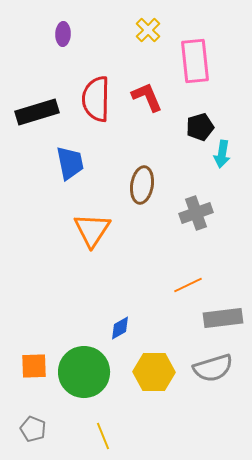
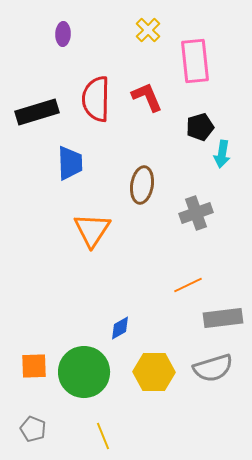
blue trapezoid: rotated 9 degrees clockwise
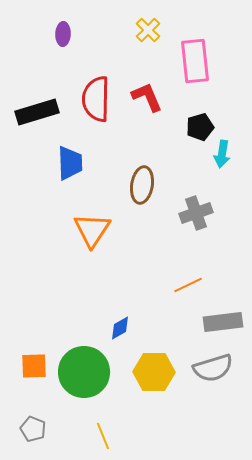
gray rectangle: moved 4 px down
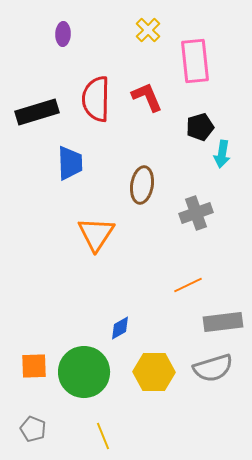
orange triangle: moved 4 px right, 4 px down
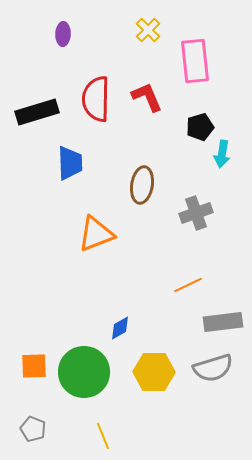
orange triangle: rotated 36 degrees clockwise
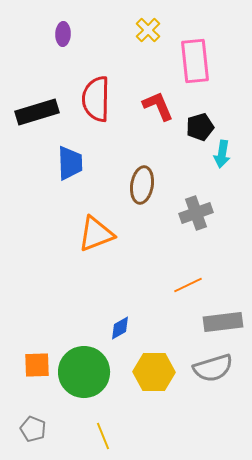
red L-shape: moved 11 px right, 9 px down
orange square: moved 3 px right, 1 px up
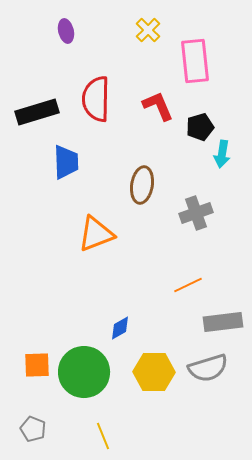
purple ellipse: moved 3 px right, 3 px up; rotated 15 degrees counterclockwise
blue trapezoid: moved 4 px left, 1 px up
gray semicircle: moved 5 px left
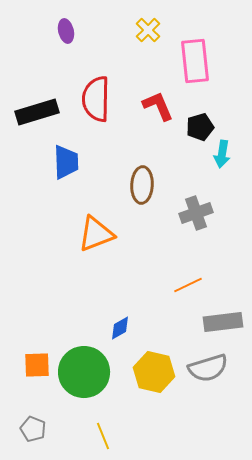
brown ellipse: rotated 6 degrees counterclockwise
yellow hexagon: rotated 12 degrees clockwise
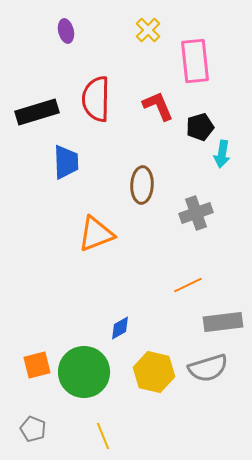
orange square: rotated 12 degrees counterclockwise
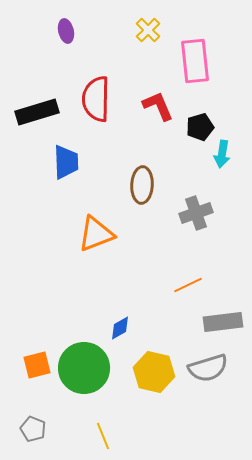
green circle: moved 4 px up
